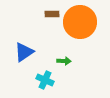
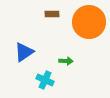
orange circle: moved 9 px right
green arrow: moved 2 px right
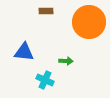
brown rectangle: moved 6 px left, 3 px up
blue triangle: rotated 40 degrees clockwise
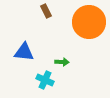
brown rectangle: rotated 64 degrees clockwise
green arrow: moved 4 px left, 1 px down
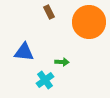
brown rectangle: moved 3 px right, 1 px down
cyan cross: rotated 30 degrees clockwise
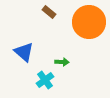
brown rectangle: rotated 24 degrees counterclockwise
blue triangle: rotated 35 degrees clockwise
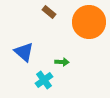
cyan cross: moved 1 px left
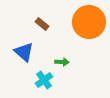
brown rectangle: moved 7 px left, 12 px down
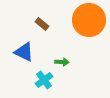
orange circle: moved 2 px up
blue triangle: rotated 15 degrees counterclockwise
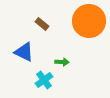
orange circle: moved 1 px down
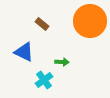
orange circle: moved 1 px right
